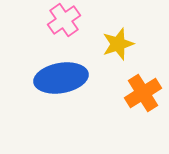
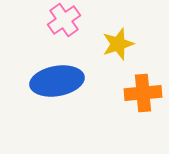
blue ellipse: moved 4 px left, 3 px down
orange cross: rotated 27 degrees clockwise
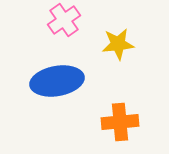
yellow star: rotated 12 degrees clockwise
orange cross: moved 23 px left, 29 px down
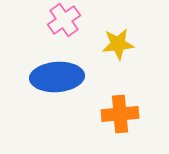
blue ellipse: moved 4 px up; rotated 6 degrees clockwise
orange cross: moved 8 px up
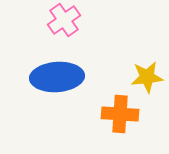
yellow star: moved 29 px right, 33 px down
orange cross: rotated 9 degrees clockwise
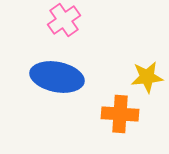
blue ellipse: rotated 15 degrees clockwise
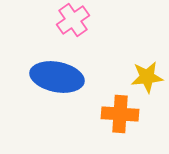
pink cross: moved 9 px right
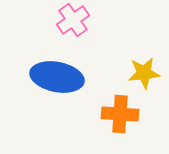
yellow star: moved 3 px left, 4 px up
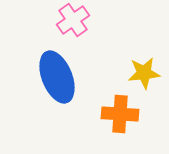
blue ellipse: rotated 57 degrees clockwise
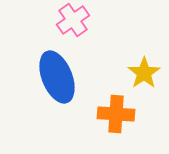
yellow star: rotated 28 degrees counterclockwise
orange cross: moved 4 px left
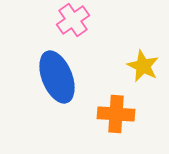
yellow star: moved 1 px left, 7 px up; rotated 12 degrees counterclockwise
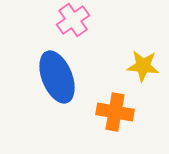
yellow star: rotated 20 degrees counterclockwise
orange cross: moved 1 px left, 2 px up; rotated 6 degrees clockwise
